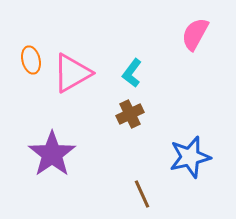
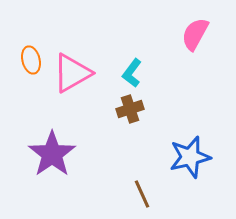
brown cross: moved 5 px up; rotated 8 degrees clockwise
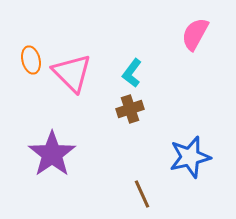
pink triangle: rotated 45 degrees counterclockwise
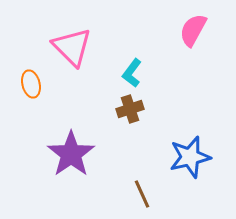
pink semicircle: moved 2 px left, 4 px up
orange ellipse: moved 24 px down
pink triangle: moved 26 px up
purple star: moved 19 px right
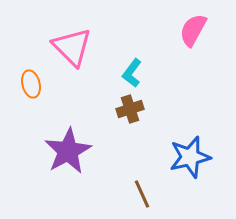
purple star: moved 3 px left, 3 px up; rotated 6 degrees clockwise
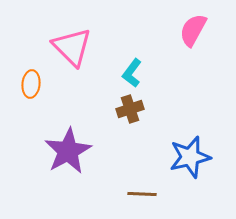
orange ellipse: rotated 20 degrees clockwise
brown line: rotated 64 degrees counterclockwise
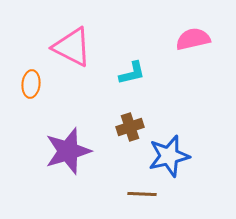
pink semicircle: moved 9 px down; rotated 48 degrees clockwise
pink triangle: rotated 18 degrees counterclockwise
cyan L-shape: rotated 140 degrees counterclockwise
brown cross: moved 18 px down
purple star: rotated 12 degrees clockwise
blue star: moved 21 px left, 1 px up
